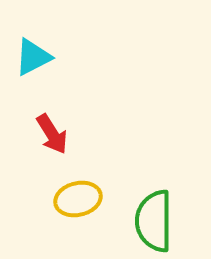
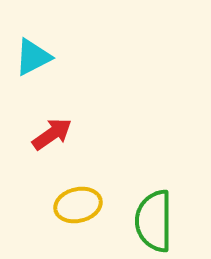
red arrow: rotated 93 degrees counterclockwise
yellow ellipse: moved 6 px down
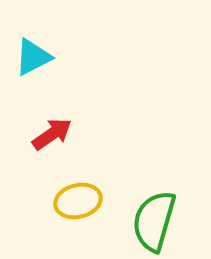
yellow ellipse: moved 4 px up
green semicircle: rotated 16 degrees clockwise
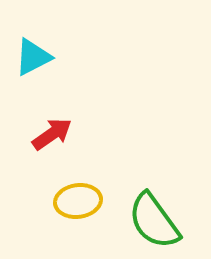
yellow ellipse: rotated 6 degrees clockwise
green semicircle: rotated 52 degrees counterclockwise
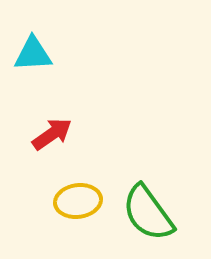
cyan triangle: moved 3 px up; rotated 24 degrees clockwise
green semicircle: moved 6 px left, 8 px up
